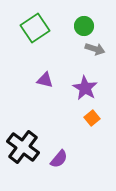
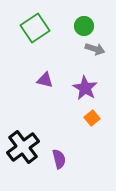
black cross: rotated 16 degrees clockwise
purple semicircle: rotated 54 degrees counterclockwise
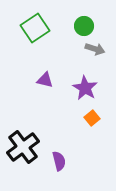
purple semicircle: moved 2 px down
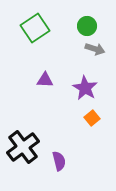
green circle: moved 3 px right
purple triangle: rotated 12 degrees counterclockwise
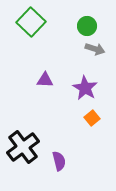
green square: moved 4 px left, 6 px up; rotated 12 degrees counterclockwise
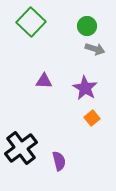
purple triangle: moved 1 px left, 1 px down
black cross: moved 2 px left, 1 px down
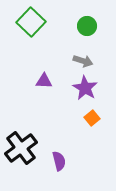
gray arrow: moved 12 px left, 12 px down
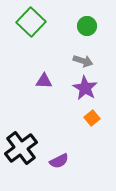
purple semicircle: rotated 78 degrees clockwise
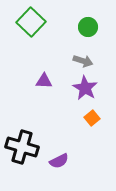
green circle: moved 1 px right, 1 px down
black cross: moved 1 px right, 1 px up; rotated 36 degrees counterclockwise
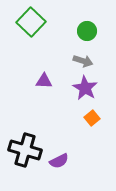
green circle: moved 1 px left, 4 px down
black cross: moved 3 px right, 3 px down
